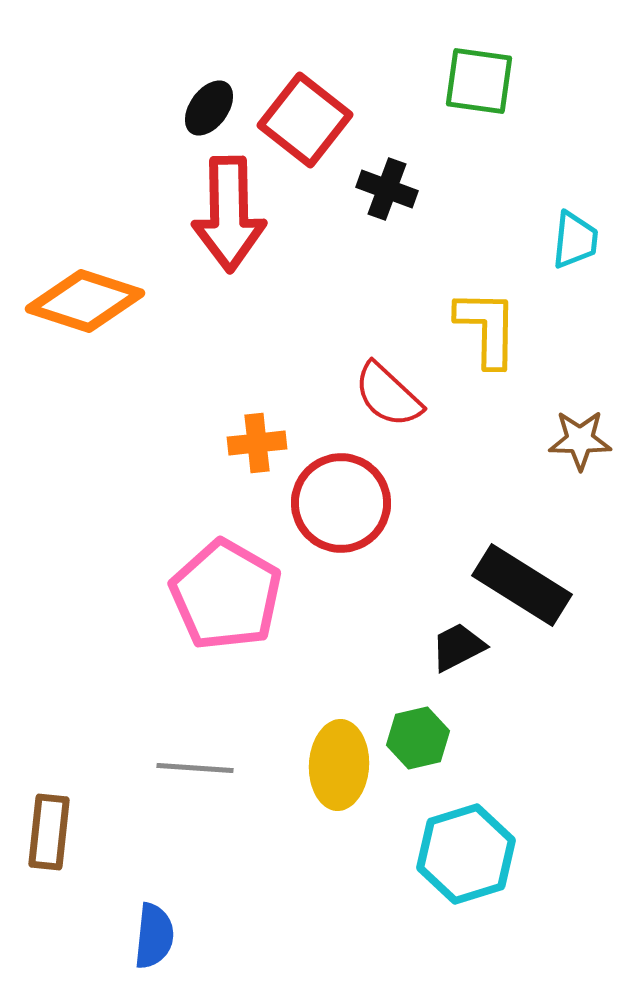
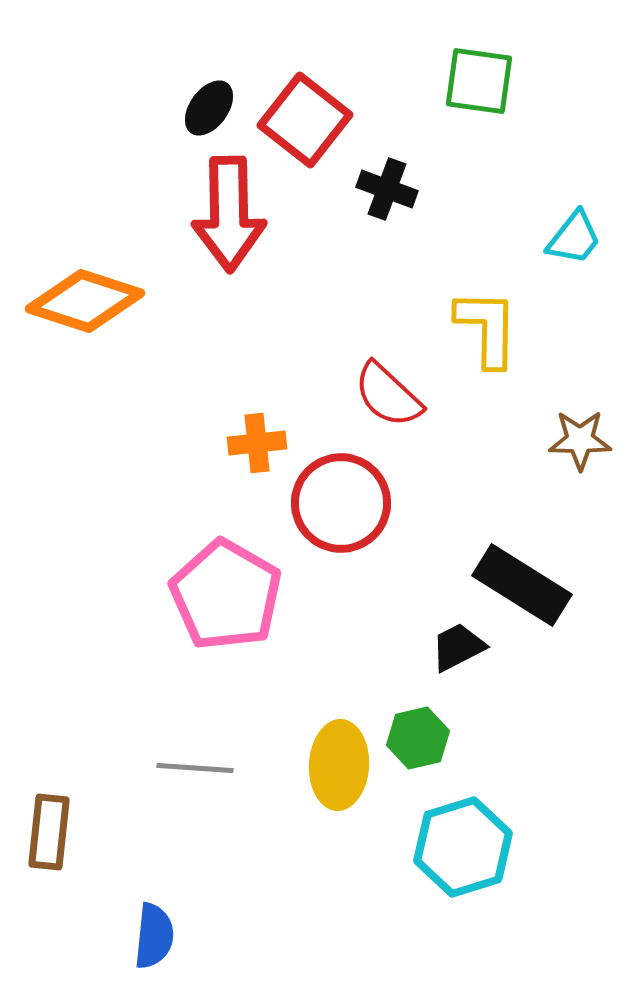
cyan trapezoid: moved 1 px left, 2 px up; rotated 32 degrees clockwise
cyan hexagon: moved 3 px left, 7 px up
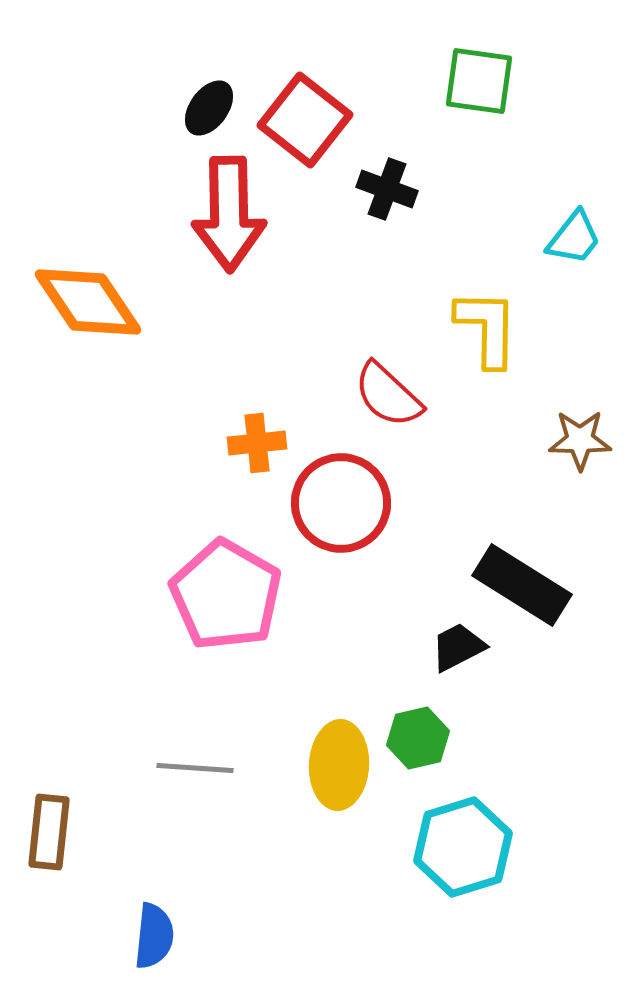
orange diamond: moved 3 px right, 1 px down; rotated 38 degrees clockwise
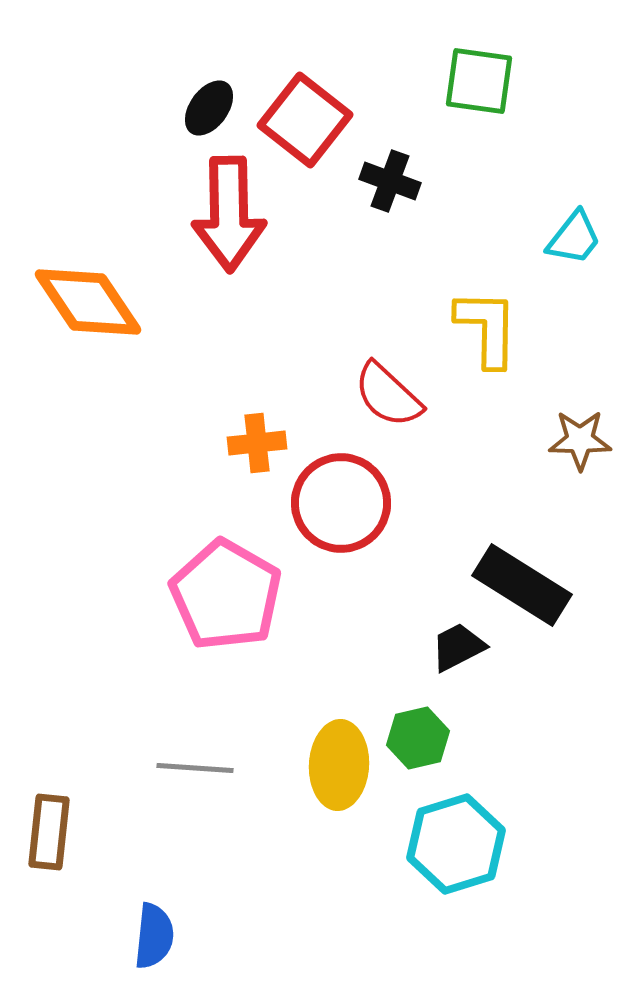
black cross: moved 3 px right, 8 px up
cyan hexagon: moved 7 px left, 3 px up
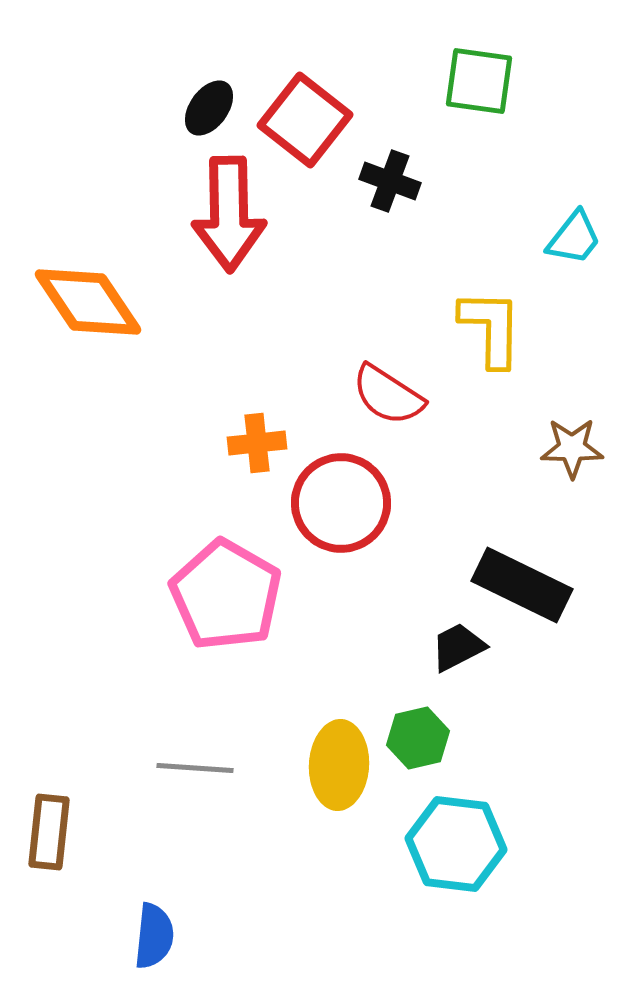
yellow L-shape: moved 4 px right
red semicircle: rotated 10 degrees counterclockwise
brown star: moved 8 px left, 8 px down
black rectangle: rotated 6 degrees counterclockwise
cyan hexagon: rotated 24 degrees clockwise
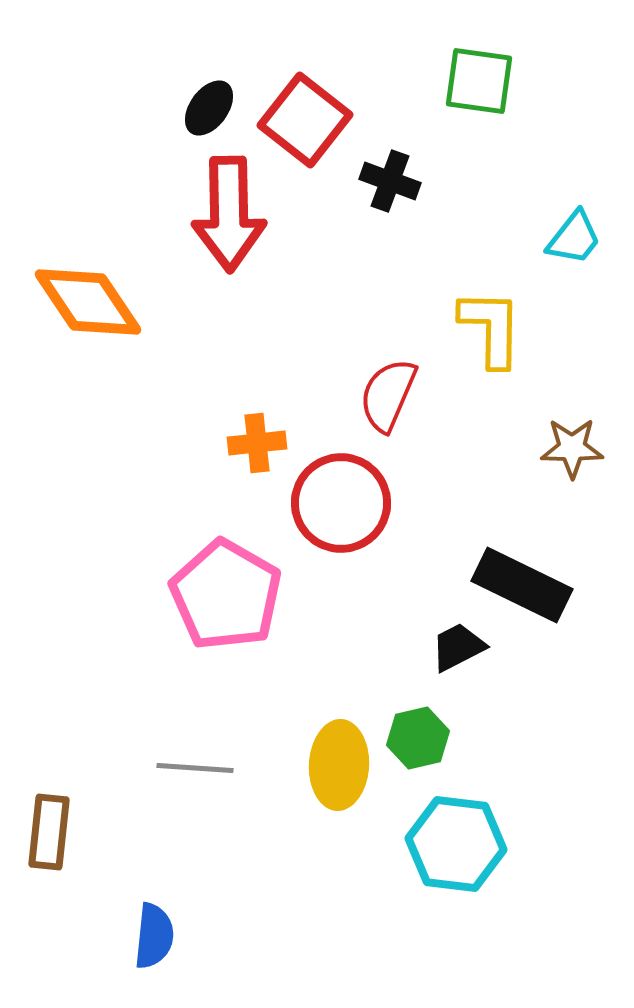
red semicircle: rotated 80 degrees clockwise
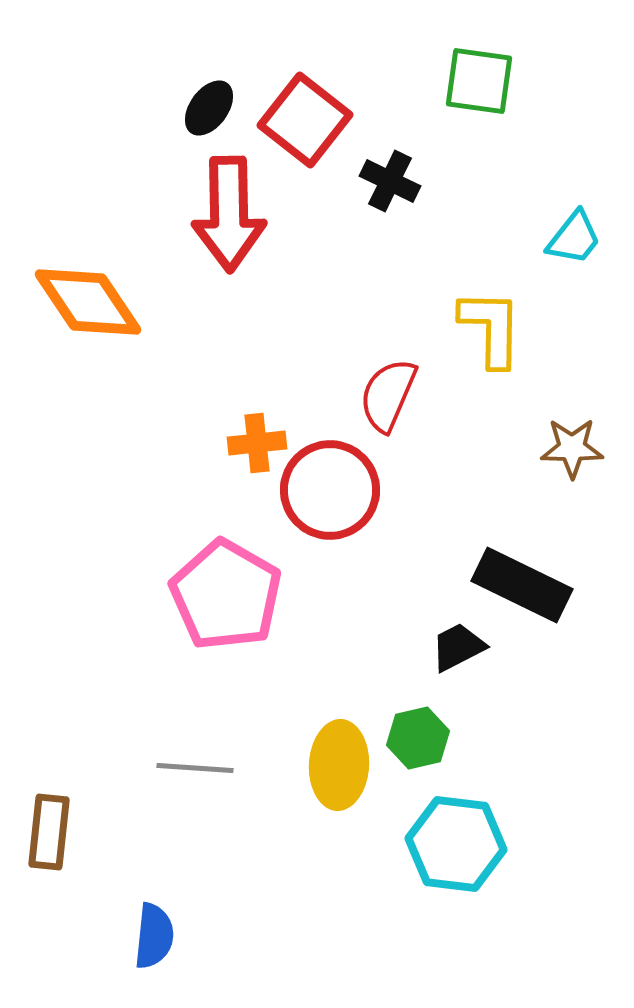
black cross: rotated 6 degrees clockwise
red circle: moved 11 px left, 13 px up
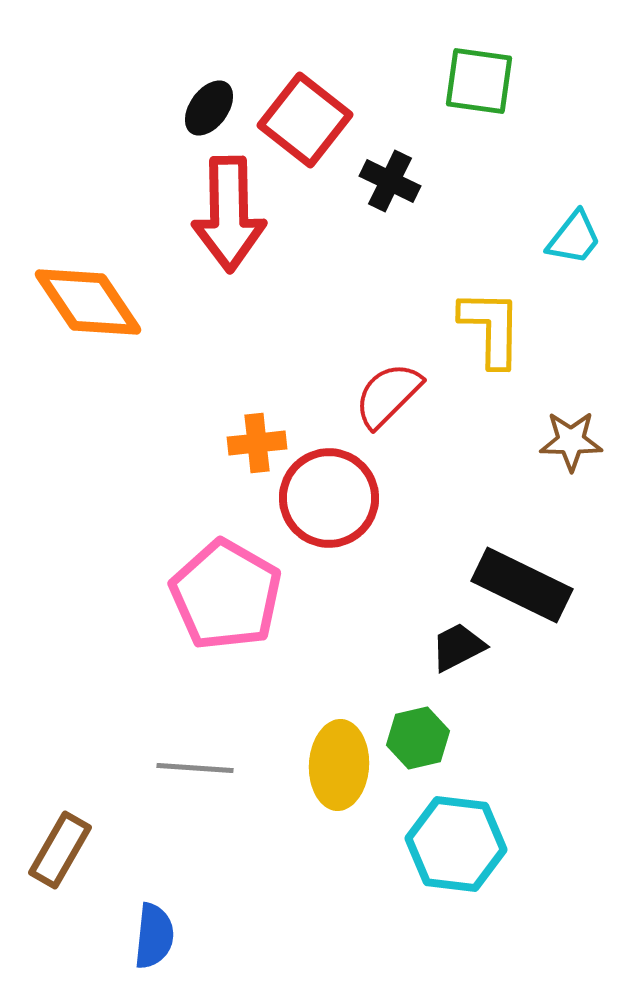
red semicircle: rotated 22 degrees clockwise
brown star: moved 1 px left, 7 px up
red circle: moved 1 px left, 8 px down
brown rectangle: moved 11 px right, 18 px down; rotated 24 degrees clockwise
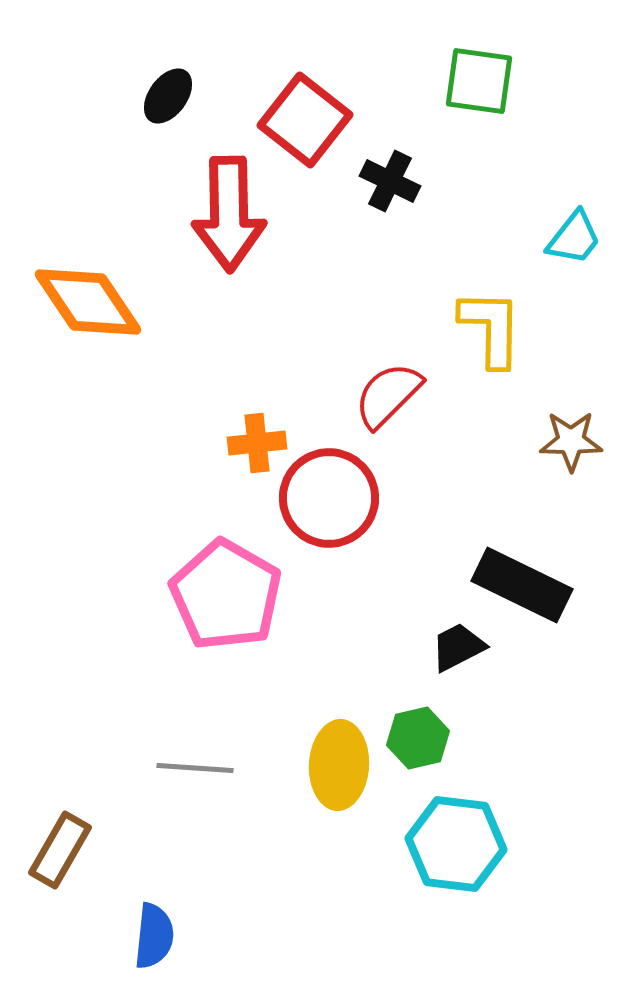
black ellipse: moved 41 px left, 12 px up
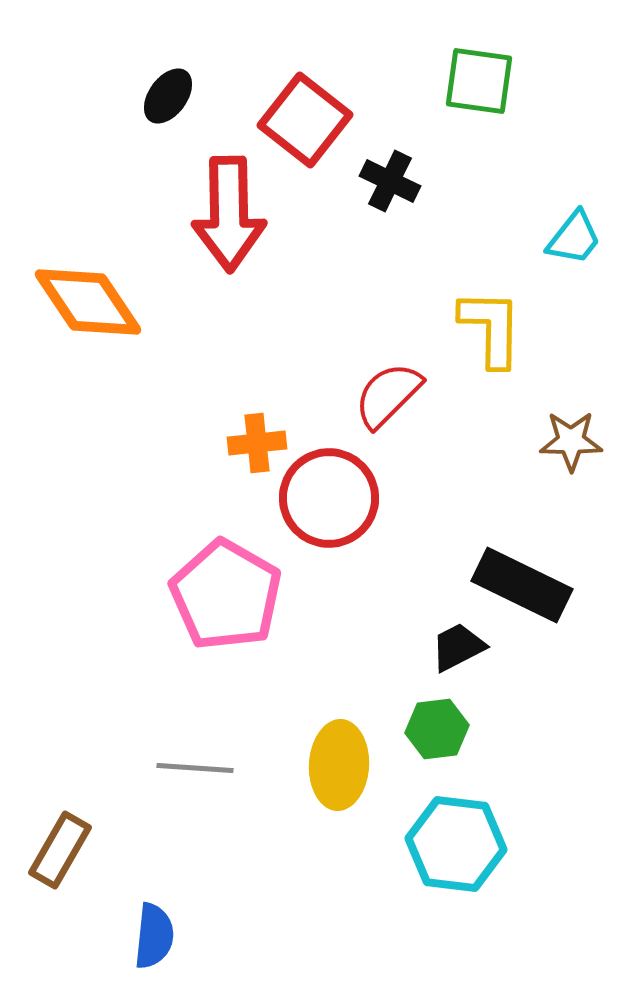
green hexagon: moved 19 px right, 9 px up; rotated 6 degrees clockwise
